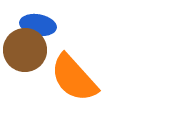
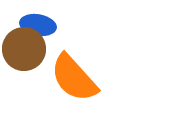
brown circle: moved 1 px left, 1 px up
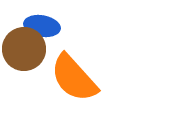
blue ellipse: moved 4 px right, 1 px down
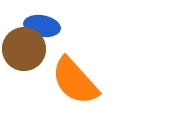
orange semicircle: moved 1 px right, 3 px down
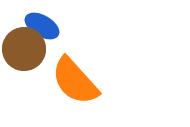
blue ellipse: rotated 20 degrees clockwise
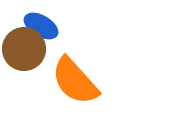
blue ellipse: moved 1 px left
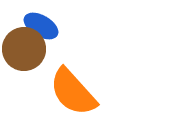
orange semicircle: moved 2 px left, 11 px down
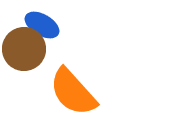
blue ellipse: moved 1 px right, 1 px up
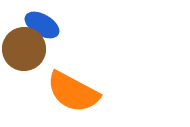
orange semicircle: rotated 20 degrees counterclockwise
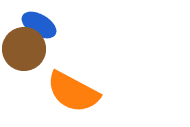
blue ellipse: moved 3 px left
